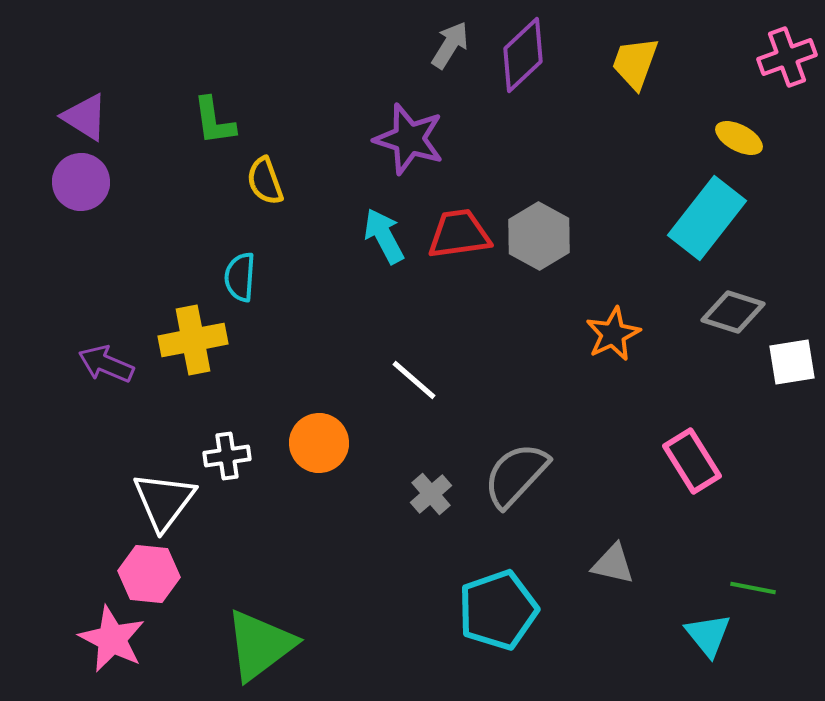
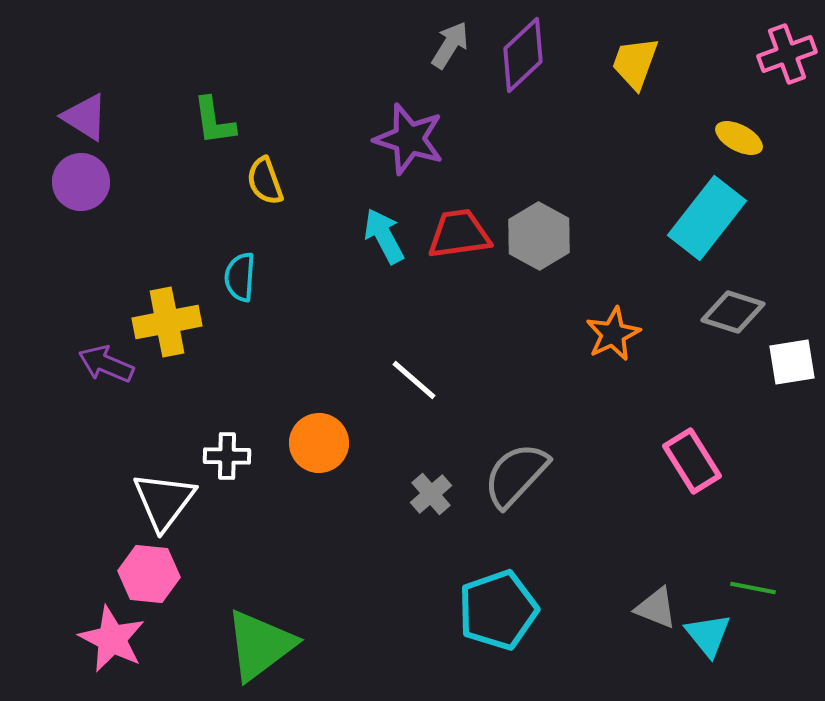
pink cross: moved 3 px up
yellow cross: moved 26 px left, 18 px up
white cross: rotated 9 degrees clockwise
gray triangle: moved 43 px right, 44 px down; rotated 9 degrees clockwise
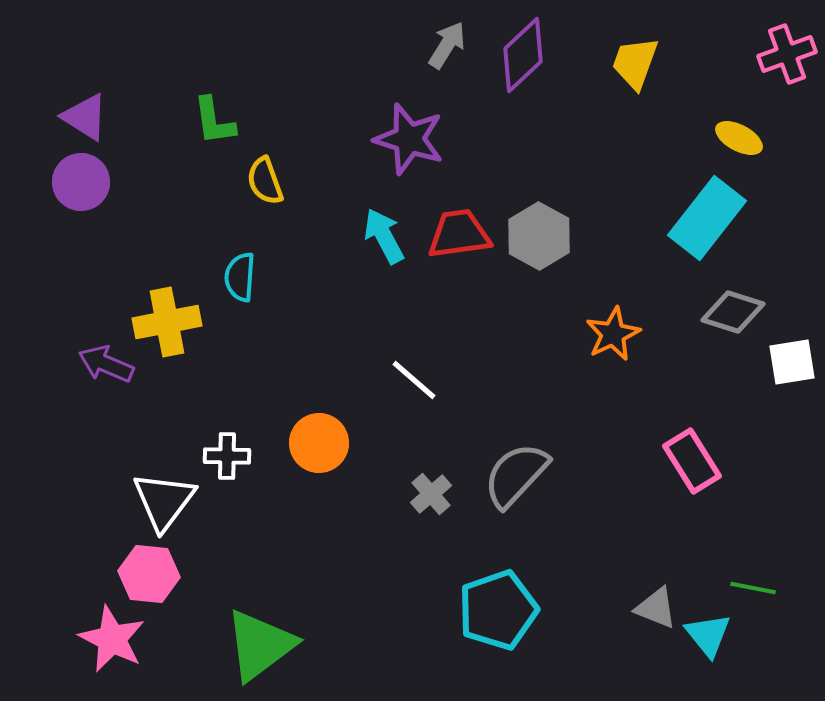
gray arrow: moved 3 px left
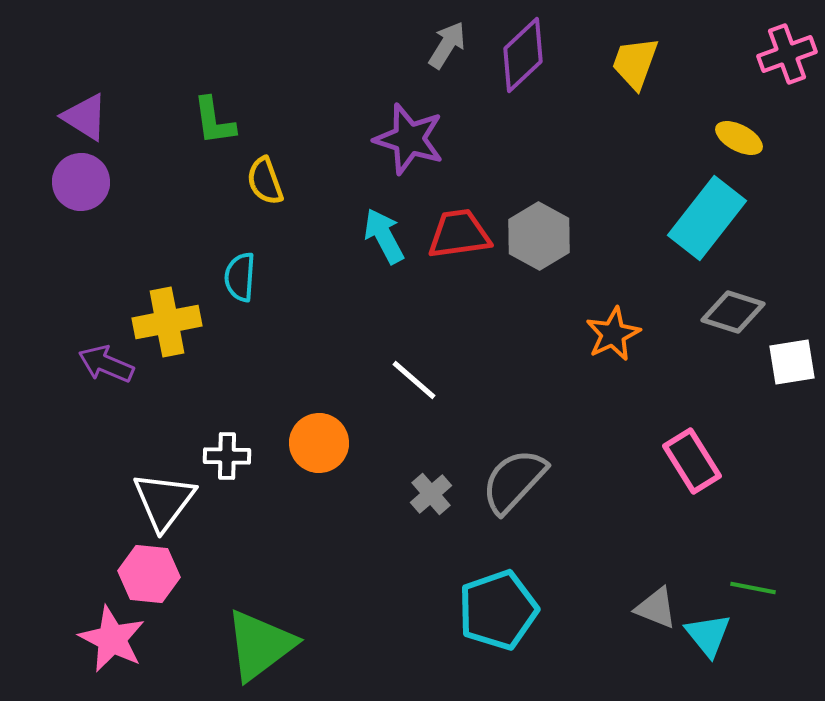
gray semicircle: moved 2 px left, 6 px down
